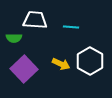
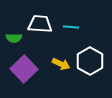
white trapezoid: moved 5 px right, 4 px down
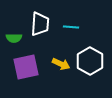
white trapezoid: rotated 90 degrees clockwise
purple square: moved 2 px right, 2 px up; rotated 32 degrees clockwise
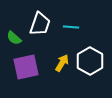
white trapezoid: rotated 15 degrees clockwise
green semicircle: rotated 42 degrees clockwise
yellow arrow: moved 1 px right, 1 px up; rotated 84 degrees counterclockwise
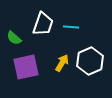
white trapezoid: moved 3 px right
white hexagon: rotated 8 degrees clockwise
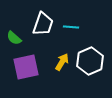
yellow arrow: moved 1 px up
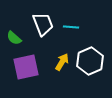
white trapezoid: rotated 40 degrees counterclockwise
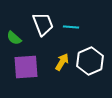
purple square: rotated 8 degrees clockwise
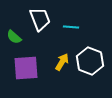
white trapezoid: moved 3 px left, 5 px up
green semicircle: moved 1 px up
white hexagon: rotated 16 degrees counterclockwise
purple square: moved 1 px down
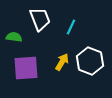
cyan line: rotated 70 degrees counterclockwise
green semicircle: rotated 147 degrees clockwise
